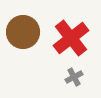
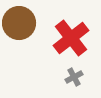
brown circle: moved 4 px left, 9 px up
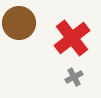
red cross: moved 1 px right
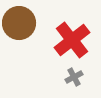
red cross: moved 2 px down
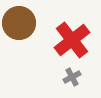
gray cross: moved 2 px left
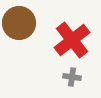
gray cross: rotated 36 degrees clockwise
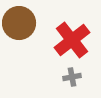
gray cross: rotated 18 degrees counterclockwise
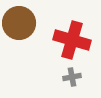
red cross: rotated 36 degrees counterclockwise
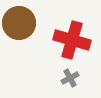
gray cross: moved 2 px left, 1 px down; rotated 18 degrees counterclockwise
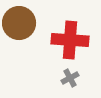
red cross: moved 2 px left; rotated 12 degrees counterclockwise
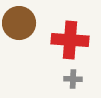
gray cross: moved 3 px right, 1 px down; rotated 30 degrees clockwise
